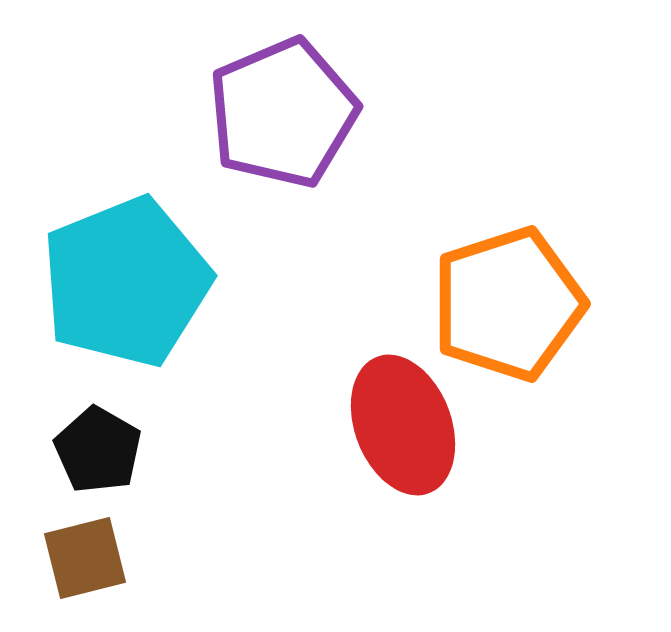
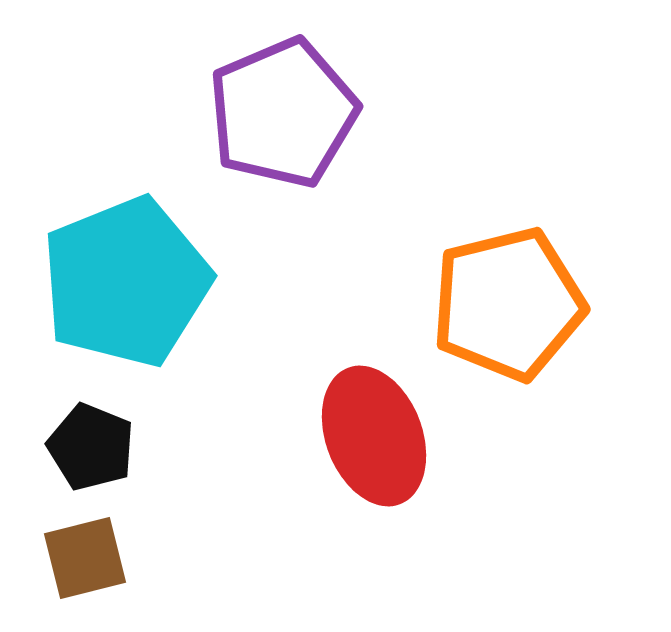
orange pentagon: rotated 4 degrees clockwise
red ellipse: moved 29 px left, 11 px down
black pentagon: moved 7 px left, 3 px up; rotated 8 degrees counterclockwise
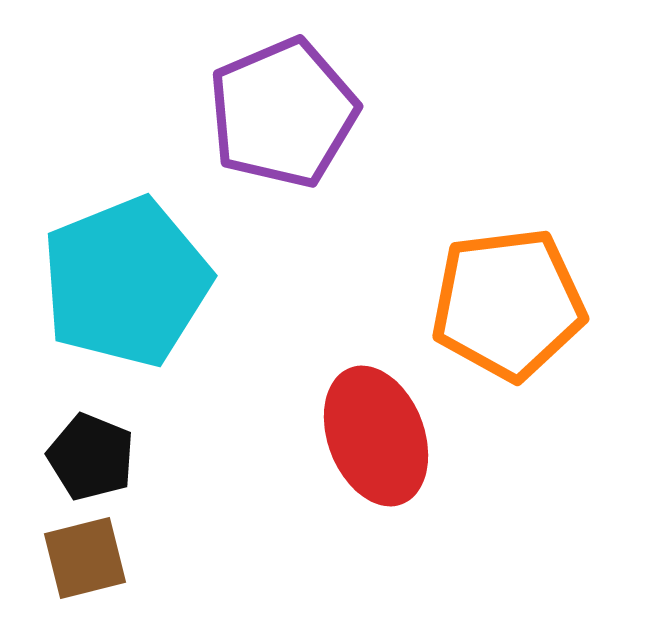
orange pentagon: rotated 7 degrees clockwise
red ellipse: moved 2 px right
black pentagon: moved 10 px down
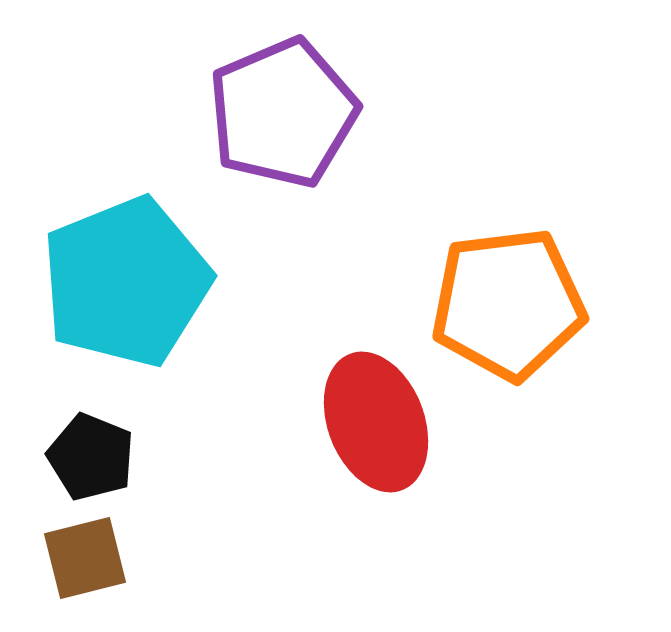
red ellipse: moved 14 px up
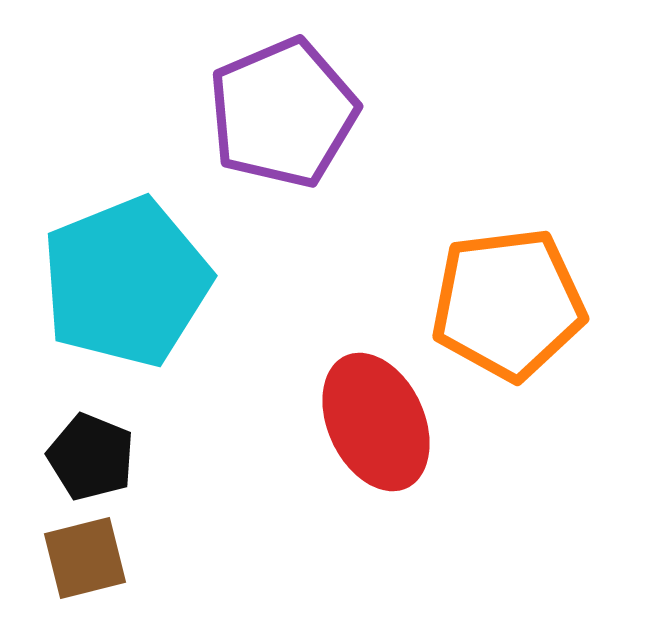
red ellipse: rotated 4 degrees counterclockwise
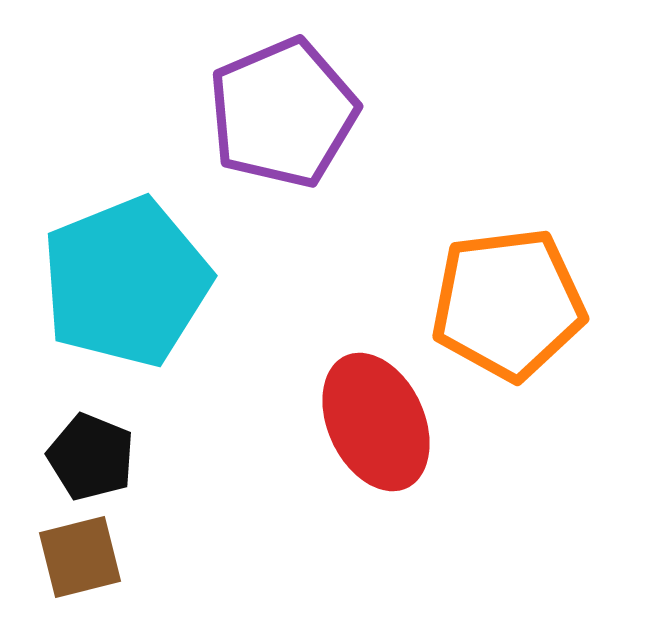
brown square: moved 5 px left, 1 px up
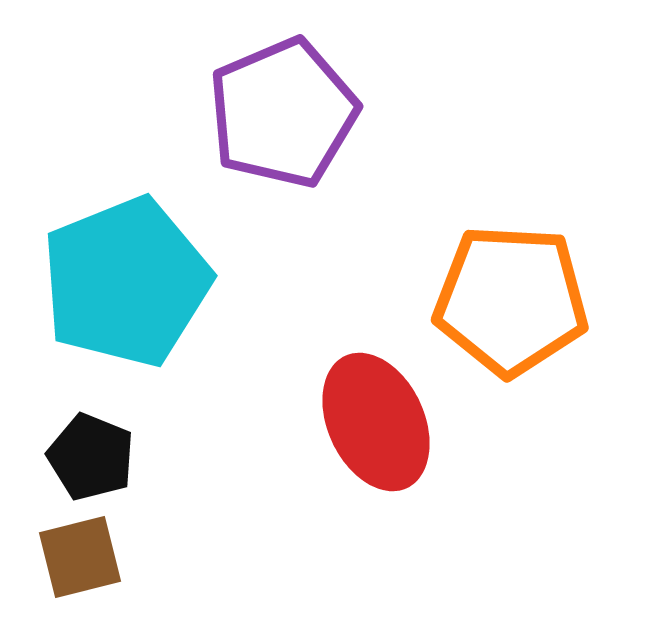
orange pentagon: moved 3 px right, 4 px up; rotated 10 degrees clockwise
